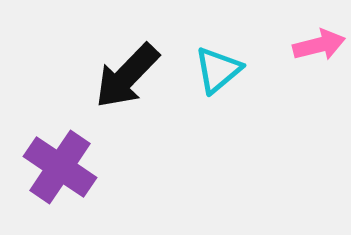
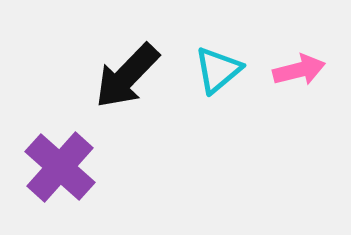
pink arrow: moved 20 px left, 25 px down
purple cross: rotated 8 degrees clockwise
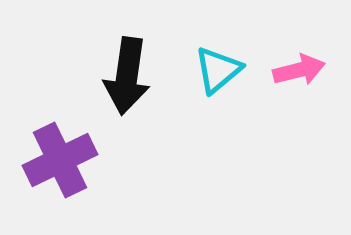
black arrow: rotated 36 degrees counterclockwise
purple cross: moved 7 px up; rotated 22 degrees clockwise
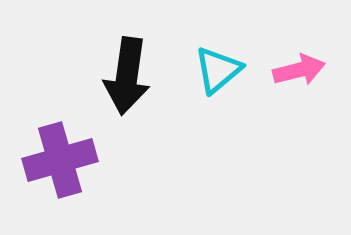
purple cross: rotated 10 degrees clockwise
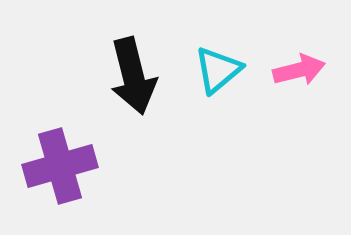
black arrow: moved 6 px right; rotated 22 degrees counterclockwise
purple cross: moved 6 px down
